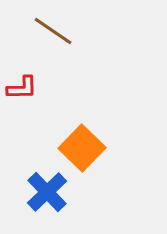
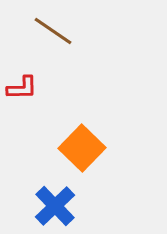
blue cross: moved 8 px right, 14 px down
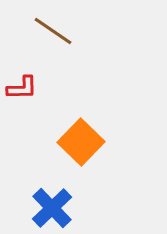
orange square: moved 1 px left, 6 px up
blue cross: moved 3 px left, 2 px down
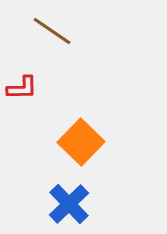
brown line: moved 1 px left
blue cross: moved 17 px right, 4 px up
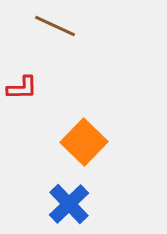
brown line: moved 3 px right, 5 px up; rotated 9 degrees counterclockwise
orange square: moved 3 px right
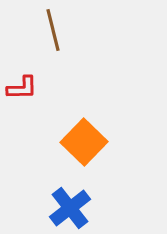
brown line: moved 2 px left, 4 px down; rotated 51 degrees clockwise
blue cross: moved 1 px right, 4 px down; rotated 6 degrees clockwise
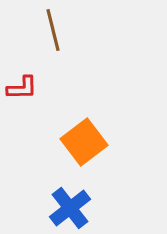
orange square: rotated 9 degrees clockwise
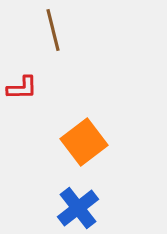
blue cross: moved 8 px right
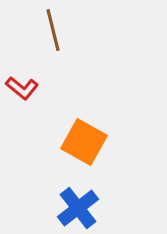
red L-shape: rotated 40 degrees clockwise
orange square: rotated 24 degrees counterclockwise
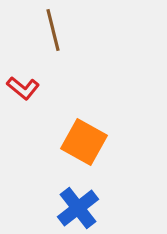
red L-shape: moved 1 px right
